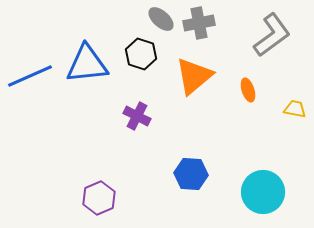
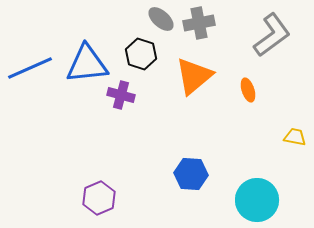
blue line: moved 8 px up
yellow trapezoid: moved 28 px down
purple cross: moved 16 px left, 21 px up; rotated 12 degrees counterclockwise
cyan circle: moved 6 px left, 8 px down
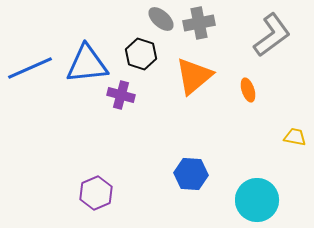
purple hexagon: moved 3 px left, 5 px up
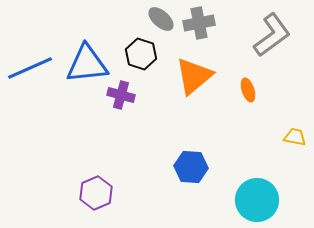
blue hexagon: moved 7 px up
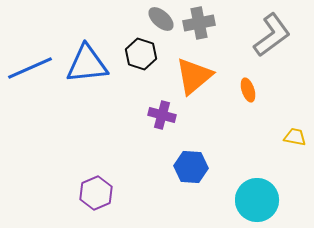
purple cross: moved 41 px right, 20 px down
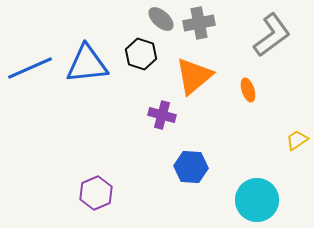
yellow trapezoid: moved 2 px right, 3 px down; rotated 45 degrees counterclockwise
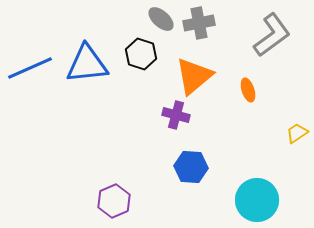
purple cross: moved 14 px right
yellow trapezoid: moved 7 px up
purple hexagon: moved 18 px right, 8 px down
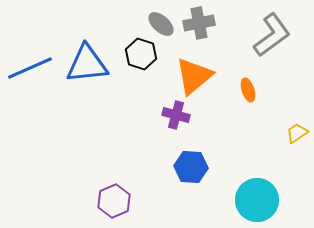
gray ellipse: moved 5 px down
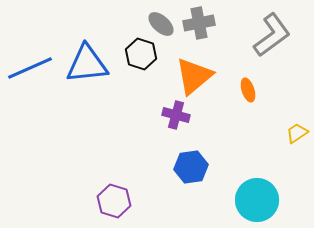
blue hexagon: rotated 12 degrees counterclockwise
purple hexagon: rotated 20 degrees counterclockwise
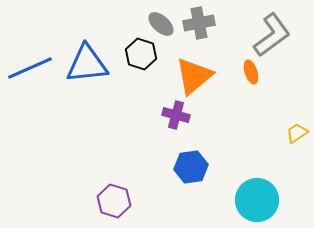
orange ellipse: moved 3 px right, 18 px up
